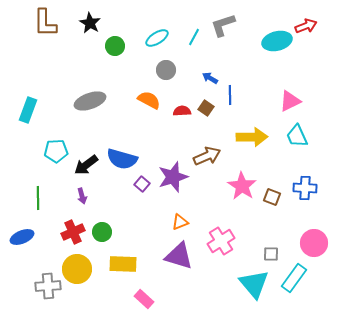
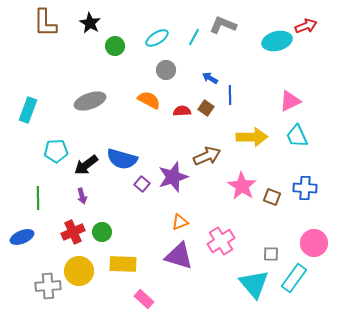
gray L-shape at (223, 25): rotated 40 degrees clockwise
yellow circle at (77, 269): moved 2 px right, 2 px down
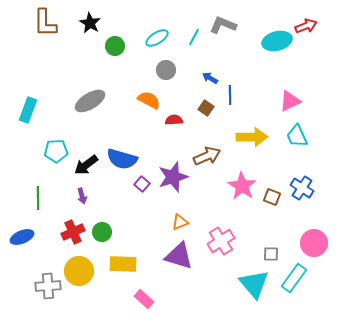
gray ellipse at (90, 101): rotated 12 degrees counterclockwise
red semicircle at (182, 111): moved 8 px left, 9 px down
blue cross at (305, 188): moved 3 px left; rotated 30 degrees clockwise
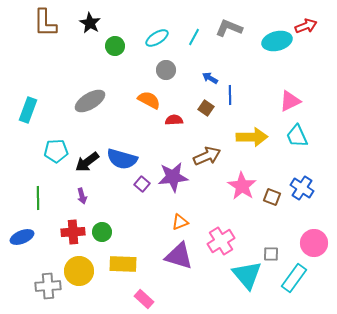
gray L-shape at (223, 25): moved 6 px right, 3 px down
black arrow at (86, 165): moved 1 px right, 3 px up
purple star at (173, 177): rotated 12 degrees clockwise
red cross at (73, 232): rotated 20 degrees clockwise
cyan triangle at (254, 284): moved 7 px left, 9 px up
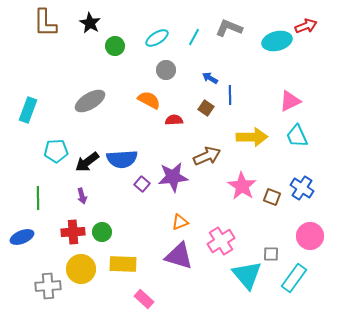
blue semicircle at (122, 159): rotated 20 degrees counterclockwise
pink circle at (314, 243): moved 4 px left, 7 px up
yellow circle at (79, 271): moved 2 px right, 2 px up
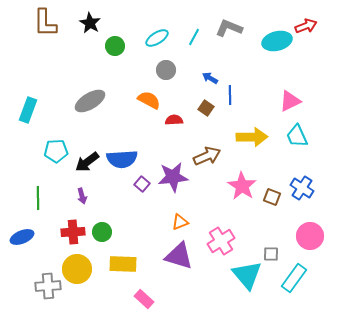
yellow circle at (81, 269): moved 4 px left
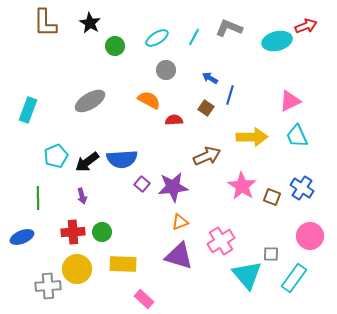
blue line at (230, 95): rotated 18 degrees clockwise
cyan pentagon at (56, 151): moved 5 px down; rotated 20 degrees counterclockwise
purple star at (173, 177): moved 10 px down
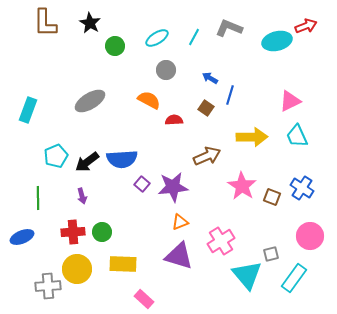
gray square at (271, 254): rotated 14 degrees counterclockwise
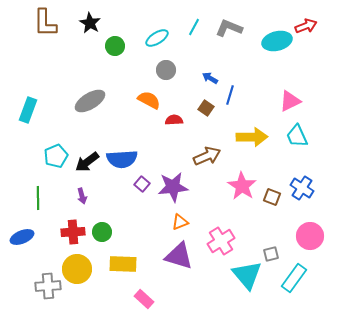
cyan line at (194, 37): moved 10 px up
